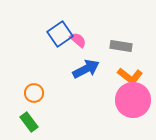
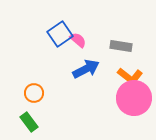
pink circle: moved 1 px right, 2 px up
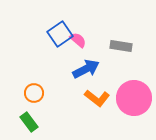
orange L-shape: moved 33 px left, 22 px down
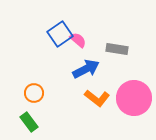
gray rectangle: moved 4 px left, 3 px down
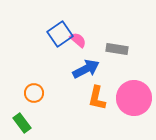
orange L-shape: rotated 65 degrees clockwise
green rectangle: moved 7 px left, 1 px down
